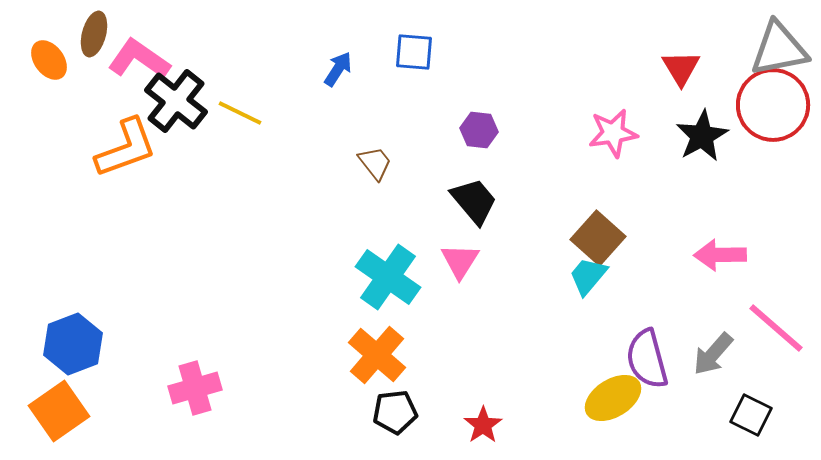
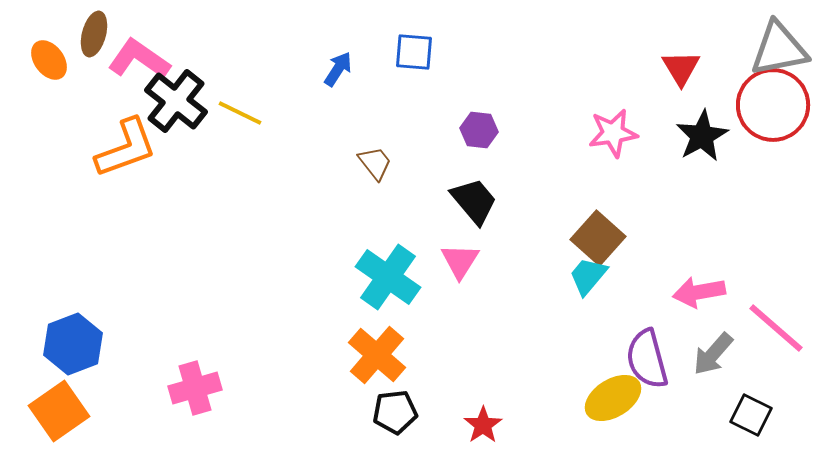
pink arrow: moved 21 px left, 37 px down; rotated 9 degrees counterclockwise
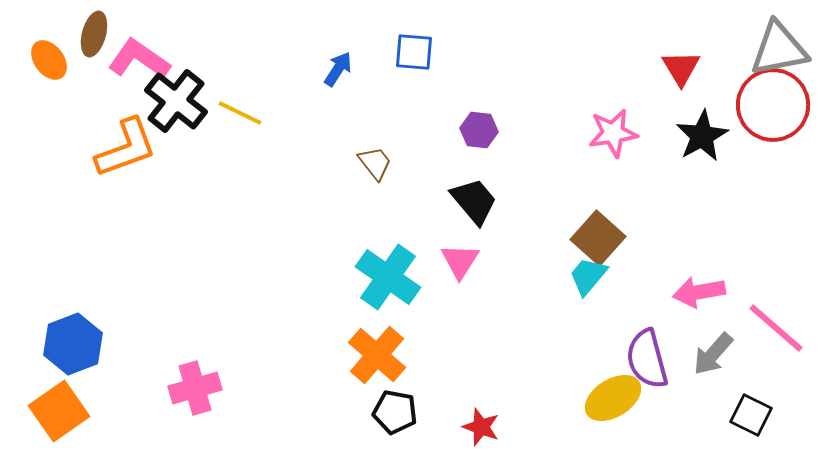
black pentagon: rotated 18 degrees clockwise
red star: moved 2 px left, 2 px down; rotated 18 degrees counterclockwise
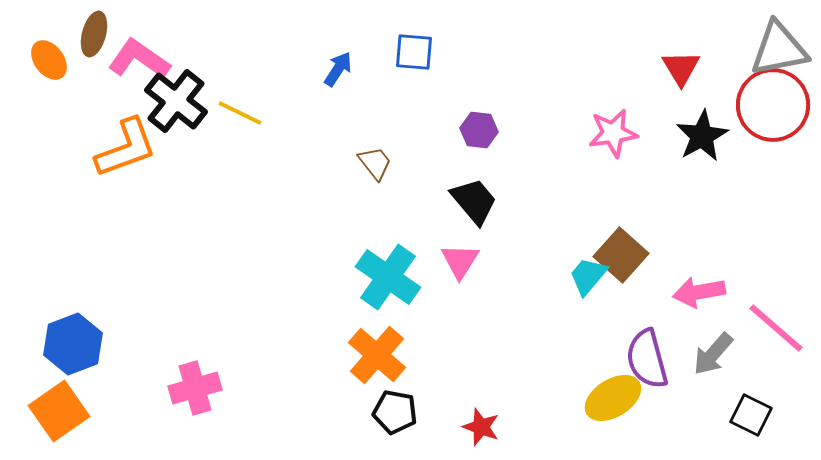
brown square: moved 23 px right, 17 px down
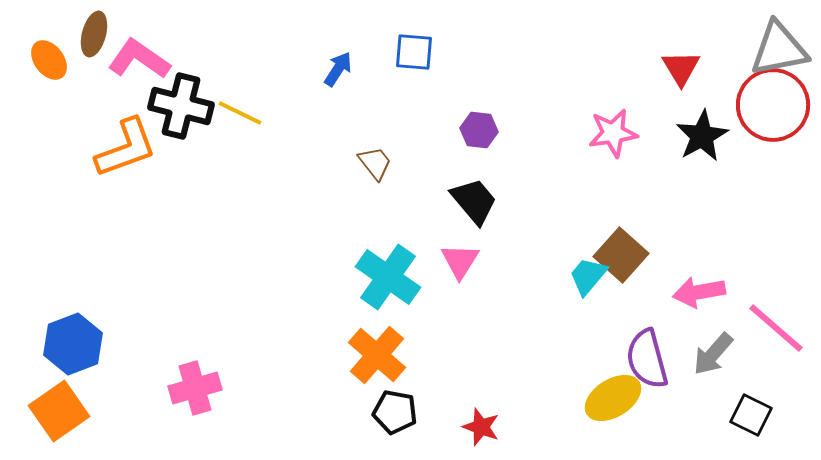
black cross: moved 5 px right, 5 px down; rotated 24 degrees counterclockwise
